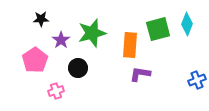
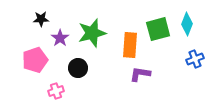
purple star: moved 1 px left, 2 px up
pink pentagon: rotated 15 degrees clockwise
blue cross: moved 2 px left, 21 px up
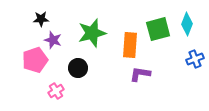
purple star: moved 7 px left, 2 px down; rotated 18 degrees counterclockwise
pink cross: rotated 14 degrees counterclockwise
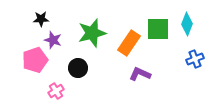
green square: rotated 15 degrees clockwise
orange rectangle: moved 1 px left, 2 px up; rotated 30 degrees clockwise
purple L-shape: rotated 15 degrees clockwise
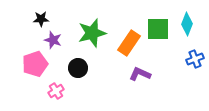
pink pentagon: moved 4 px down
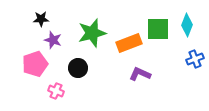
cyan diamond: moved 1 px down
orange rectangle: rotated 35 degrees clockwise
pink cross: rotated 35 degrees counterclockwise
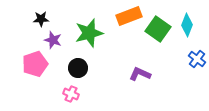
green square: rotated 35 degrees clockwise
green star: moved 3 px left
orange rectangle: moved 27 px up
blue cross: moved 2 px right; rotated 30 degrees counterclockwise
pink cross: moved 15 px right, 3 px down
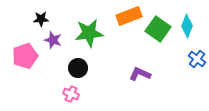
cyan diamond: moved 1 px down
green star: rotated 8 degrees clockwise
pink pentagon: moved 10 px left, 8 px up
